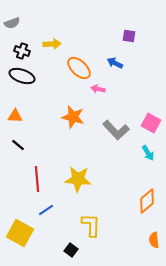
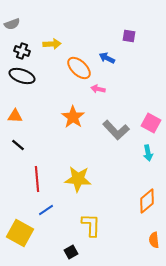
gray semicircle: moved 1 px down
blue arrow: moved 8 px left, 5 px up
orange star: rotated 20 degrees clockwise
cyan arrow: rotated 21 degrees clockwise
black square: moved 2 px down; rotated 24 degrees clockwise
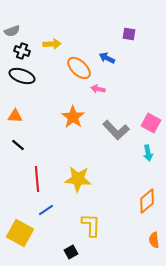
gray semicircle: moved 7 px down
purple square: moved 2 px up
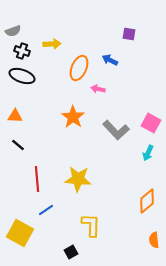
gray semicircle: moved 1 px right
blue arrow: moved 3 px right, 2 px down
orange ellipse: rotated 70 degrees clockwise
cyan arrow: rotated 35 degrees clockwise
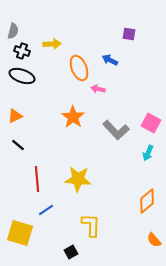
gray semicircle: rotated 56 degrees counterclockwise
orange ellipse: rotated 45 degrees counterclockwise
orange triangle: rotated 28 degrees counterclockwise
yellow square: rotated 12 degrees counterclockwise
orange semicircle: rotated 35 degrees counterclockwise
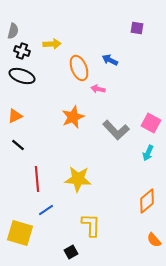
purple square: moved 8 px right, 6 px up
orange star: rotated 15 degrees clockwise
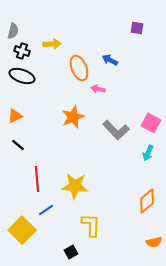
yellow star: moved 3 px left, 7 px down
yellow square: moved 2 px right, 3 px up; rotated 28 degrees clockwise
orange semicircle: moved 2 px down; rotated 63 degrees counterclockwise
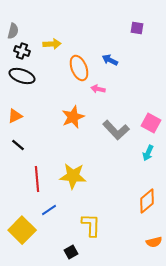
yellow star: moved 2 px left, 10 px up
blue line: moved 3 px right
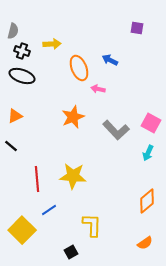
black line: moved 7 px left, 1 px down
yellow L-shape: moved 1 px right
orange semicircle: moved 9 px left, 1 px down; rotated 21 degrees counterclockwise
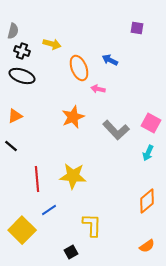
yellow arrow: rotated 18 degrees clockwise
orange semicircle: moved 2 px right, 3 px down
